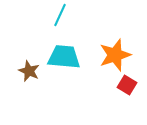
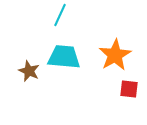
orange star: rotated 12 degrees counterclockwise
red square: moved 2 px right, 4 px down; rotated 24 degrees counterclockwise
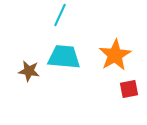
brown star: rotated 15 degrees counterclockwise
red square: rotated 18 degrees counterclockwise
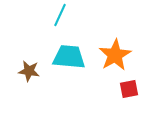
cyan trapezoid: moved 5 px right
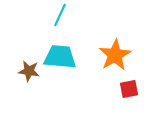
cyan trapezoid: moved 9 px left
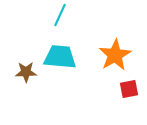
brown star: moved 3 px left, 1 px down; rotated 10 degrees counterclockwise
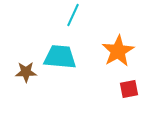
cyan line: moved 13 px right
orange star: moved 3 px right, 4 px up
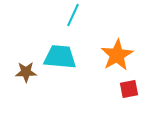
orange star: moved 1 px left, 4 px down
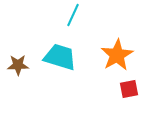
cyan trapezoid: rotated 12 degrees clockwise
brown star: moved 8 px left, 7 px up
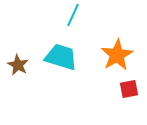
cyan trapezoid: moved 1 px right
brown star: rotated 30 degrees clockwise
